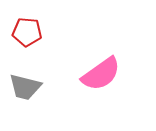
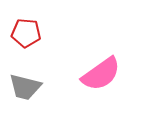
red pentagon: moved 1 px left, 1 px down
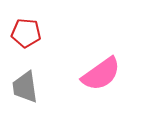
gray trapezoid: rotated 68 degrees clockwise
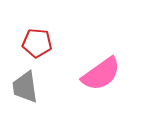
red pentagon: moved 11 px right, 10 px down
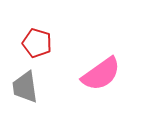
red pentagon: rotated 12 degrees clockwise
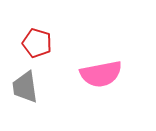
pink semicircle: rotated 24 degrees clockwise
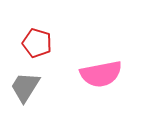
gray trapezoid: rotated 40 degrees clockwise
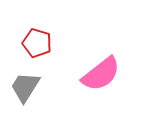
pink semicircle: rotated 27 degrees counterclockwise
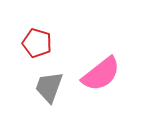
gray trapezoid: moved 24 px right; rotated 12 degrees counterclockwise
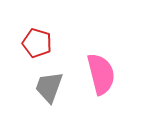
pink semicircle: rotated 66 degrees counterclockwise
